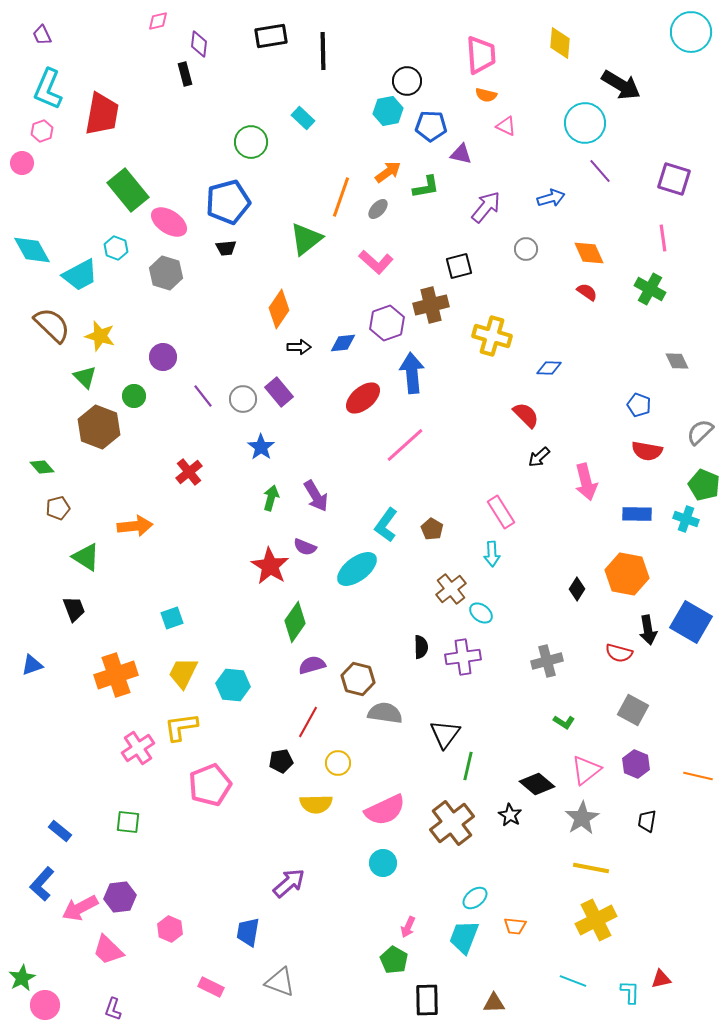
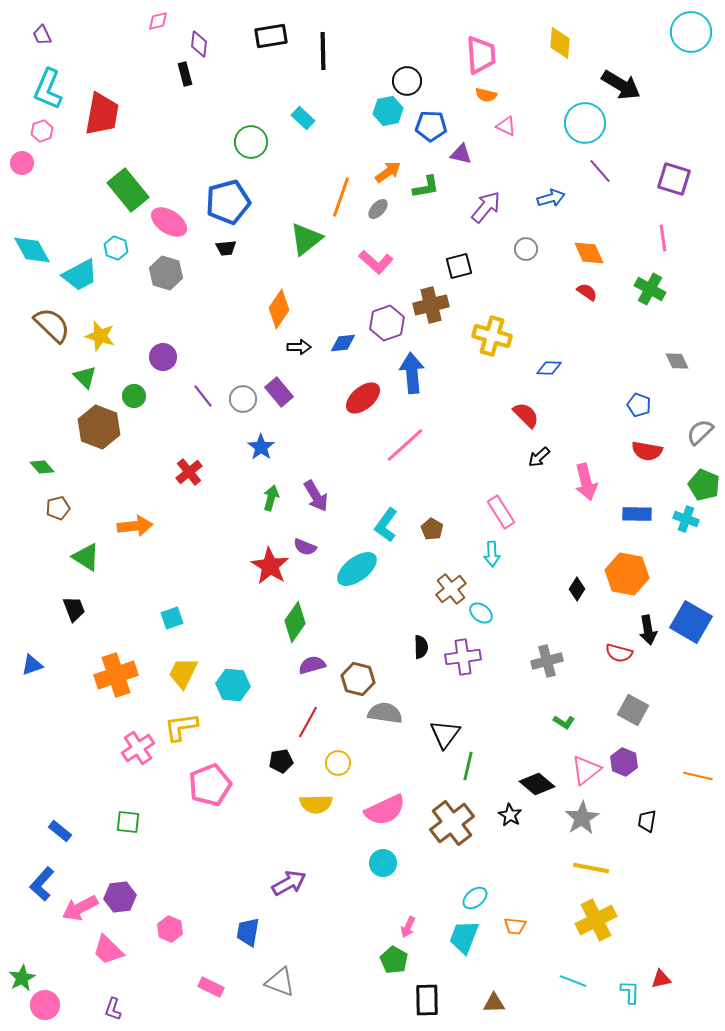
purple hexagon at (636, 764): moved 12 px left, 2 px up
purple arrow at (289, 883): rotated 12 degrees clockwise
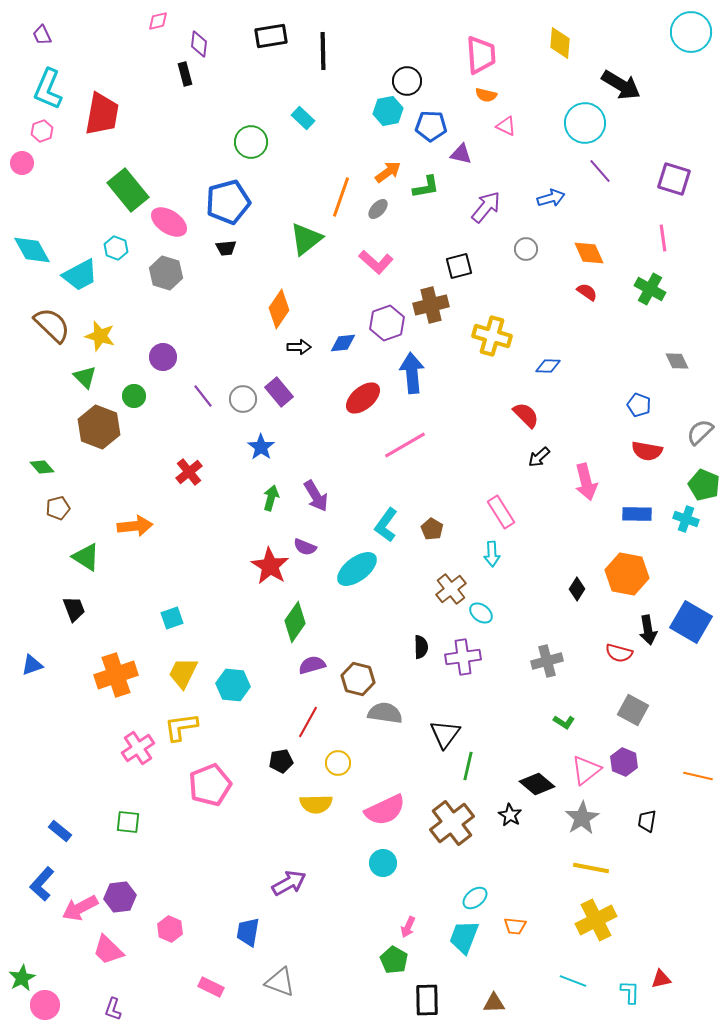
blue diamond at (549, 368): moved 1 px left, 2 px up
pink line at (405, 445): rotated 12 degrees clockwise
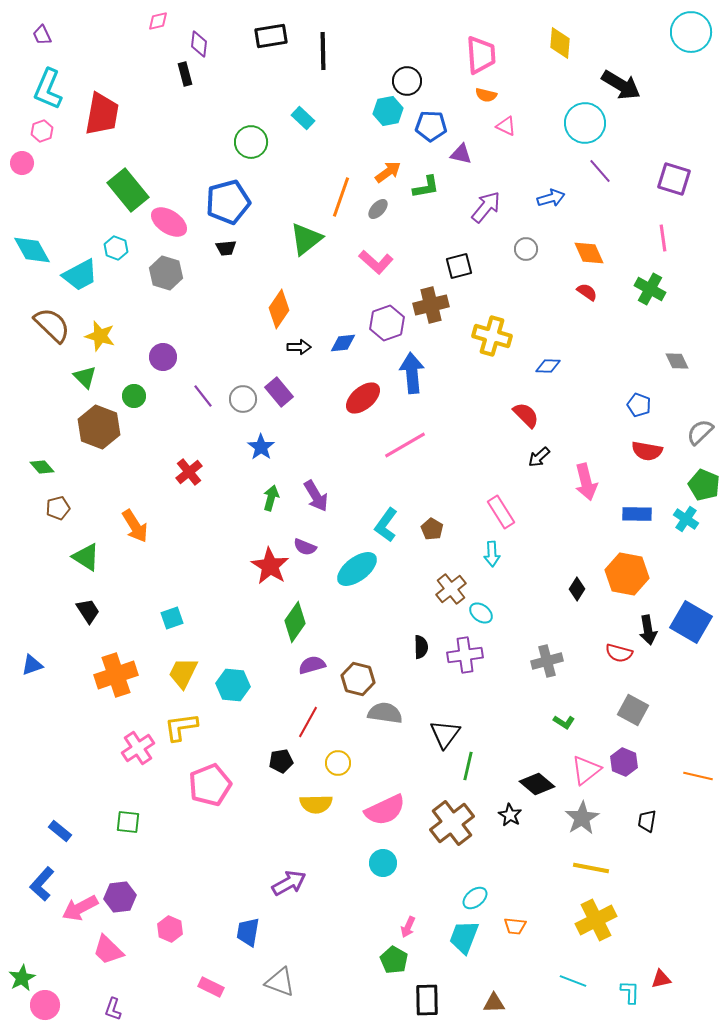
cyan cross at (686, 519): rotated 15 degrees clockwise
orange arrow at (135, 526): rotated 64 degrees clockwise
black trapezoid at (74, 609): moved 14 px right, 2 px down; rotated 12 degrees counterclockwise
purple cross at (463, 657): moved 2 px right, 2 px up
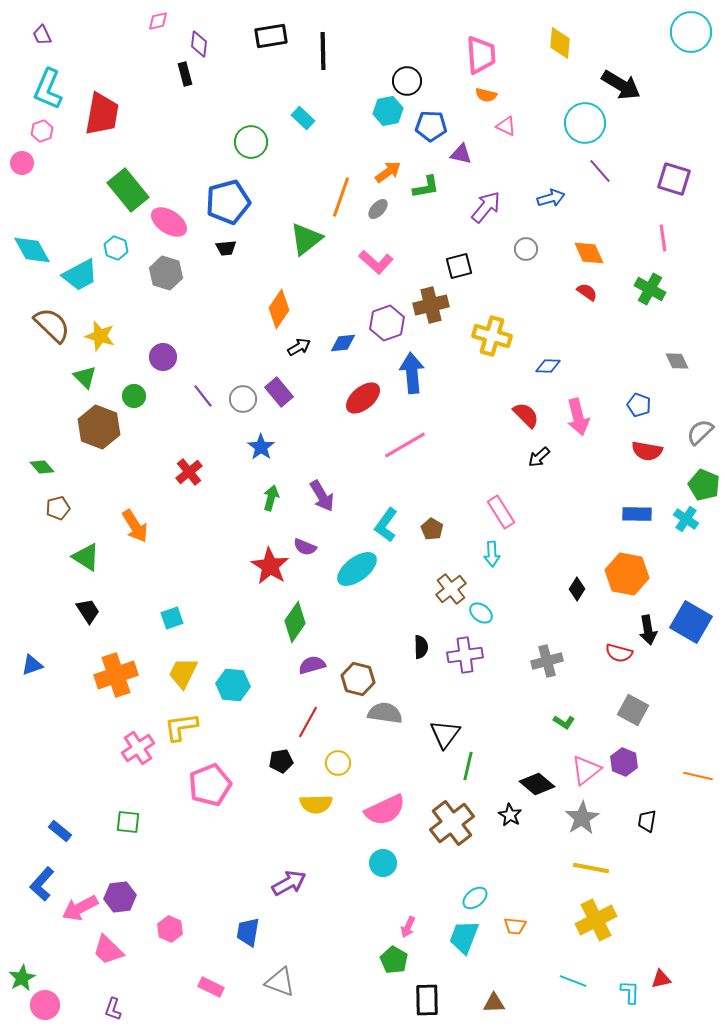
black arrow at (299, 347): rotated 30 degrees counterclockwise
pink arrow at (586, 482): moved 8 px left, 65 px up
purple arrow at (316, 496): moved 6 px right
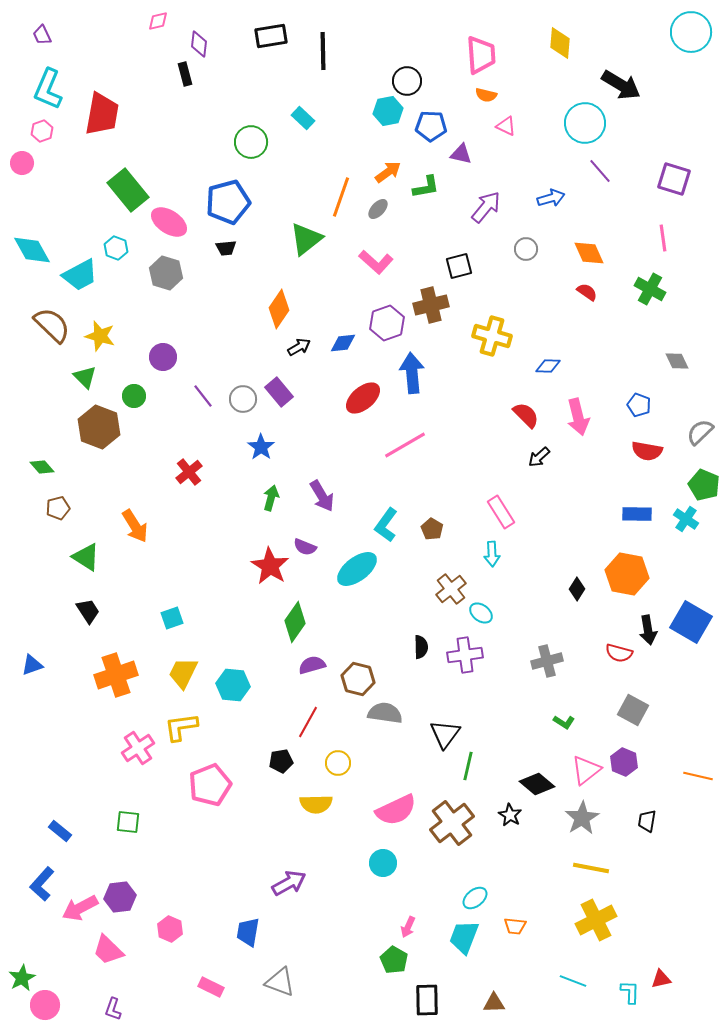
pink semicircle at (385, 810): moved 11 px right
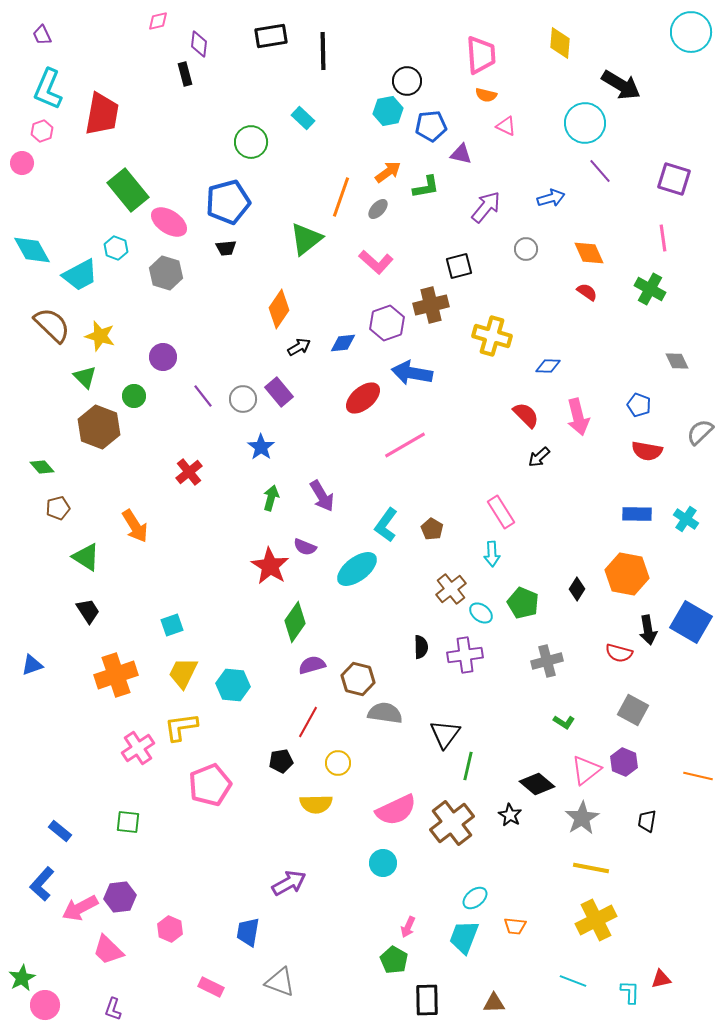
blue pentagon at (431, 126): rotated 8 degrees counterclockwise
blue arrow at (412, 373): rotated 75 degrees counterclockwise
green pentagon at (704, 485): moved 181 px left, 118 px down
cyan square at (172, 618): moved 7 px down
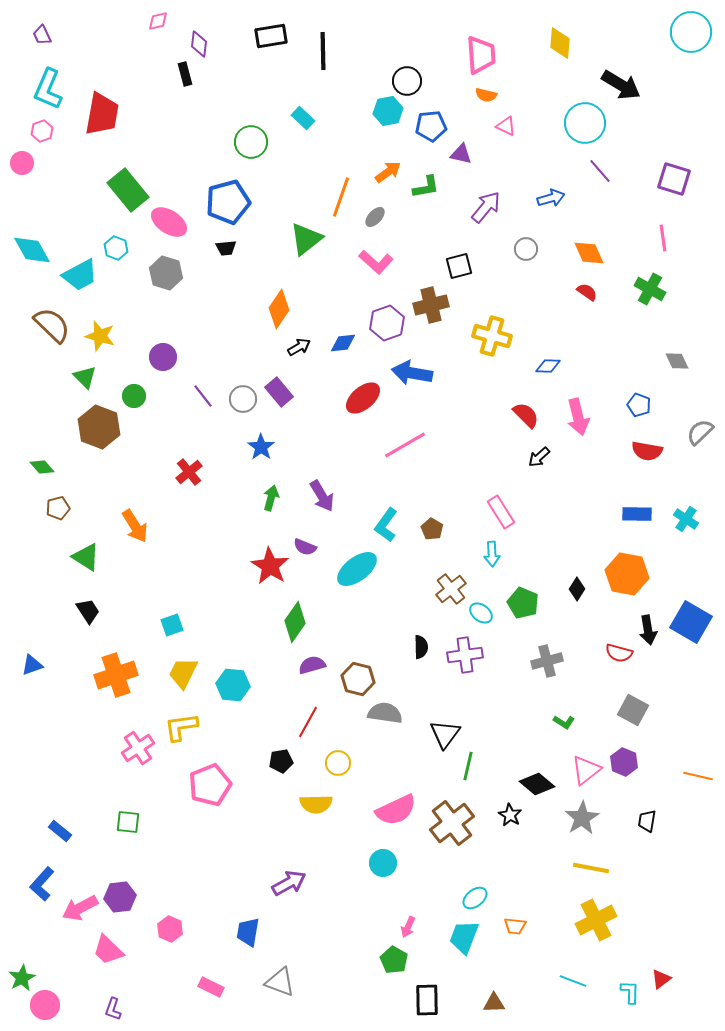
gray ellipse at (378, 209): moved 3 px left, 8 px down
red triangle at (661, 979): rotated 25 degrees counterclockwise
